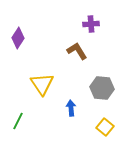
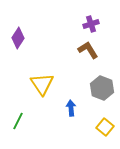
purple cross: rotated 14 degrees counterclockwise
brown L-shape: moved 11 px right, 1 px up
gray hexagon: rotated 15 degrees clockwise
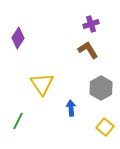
gray hexagon: moved 1 px left; rotated 10 degrees clockwise
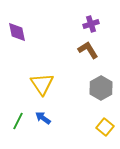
purple diamond: moved 1 px left, 6 px up; rotated 45 degrees counterclockwise
blue arrow: moved 28 px left, 10 px down; rotated 49 degrees counterclockwise
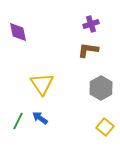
purple diamond: moved 1 px right
brown L-shape: rotated 50 degrees counterclockwise
blue arrow: moved 3 px left
